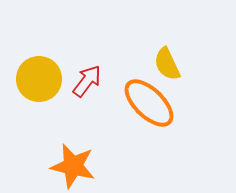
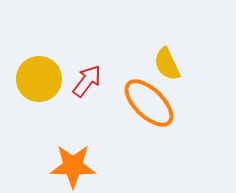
orange star: rotated 12 degrees counterclockwise
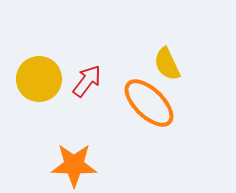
orange star: moved 1 px right, 1 px up
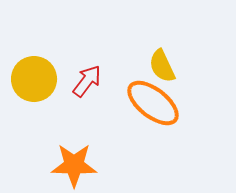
yellow semicircle: moved 5 px left, 2 px down
yellow circle: moved 5 px left
orange ellipse: moved 4 px right; rotated 6 degrees counterclockwise
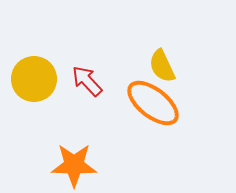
red arrow: rotated 80 degrees counterclockwise
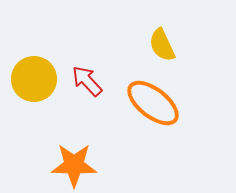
yellow semicircle: moved 21 px up
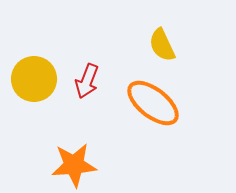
red arrow: rotated 116 degrees counterclockwise
orange star: rotated 6 degrees counterclockwise
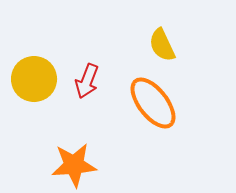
orange ellipse: rotated 14 degrees clockwise
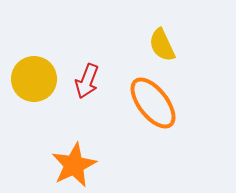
orange star: rotated 21 degrees counterclockwise
